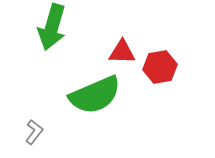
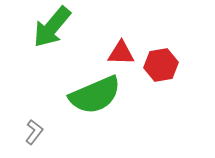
green arrow: rotated 24 degrees clockwise
red triangle: moved 1 px left, 1 px down
red hexagon: moved 1 px right, 2 px up
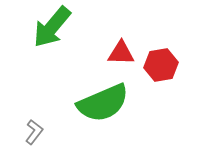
green semicircle: moved 8 px right, 8 px down
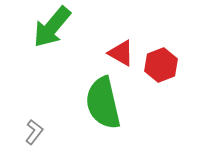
red triangle: rotated 28 degrees clockwise
red hexagon: rotated 12 degrees counterclockwise
green semicircle: rotated 100 degrees clockwise
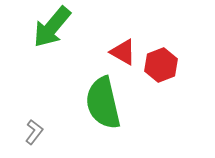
red triangle: moved 2 px right, 1 px up
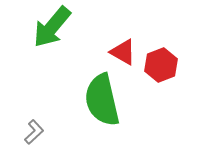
green semicircle: moved 1 px left, 3 px up
gray L-shape: rotated 10 degrees clockwise
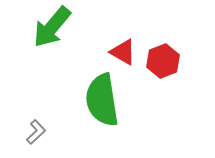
red hexagon: moved 2 px right, 4 px up
green semicircle: rotated 4 degrees clockwise
gray L-shape: moved 2 px right
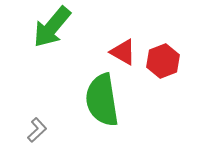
gray L-shape: moved 1 px right, 2 px up
